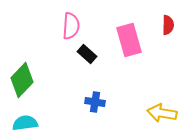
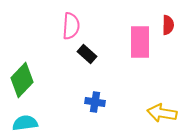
pink rectangle: moved 11 px right, 2 px down; rotated 16 degrees clockwise
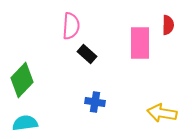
pink rectangle: moved 1 px down
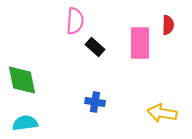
pink semicircle: moved 4 px right, 5 px up
black rectangle: moved 8 px right, 7 px up
green diamond: rotated 56 degrees counterclockwise
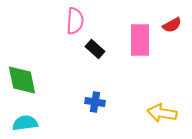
red semicircle: moved 4 px right; rotated 60 degrees clockwise
pink rectangle: moved 3 px up
black rectangle: moved 2 px down
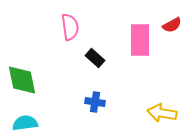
pink semicircle: moved 5 px left, 6 px down; rotated 12 degrees counterclockwise
black rectangle: moved 9 px down
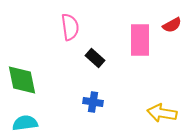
blue cross: moved 2 px left
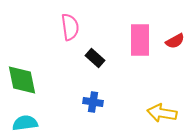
red semicircle: moved 3 px right, 16 px down
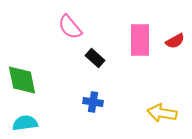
pink semicircle: rotated 148 degrees clockwise
